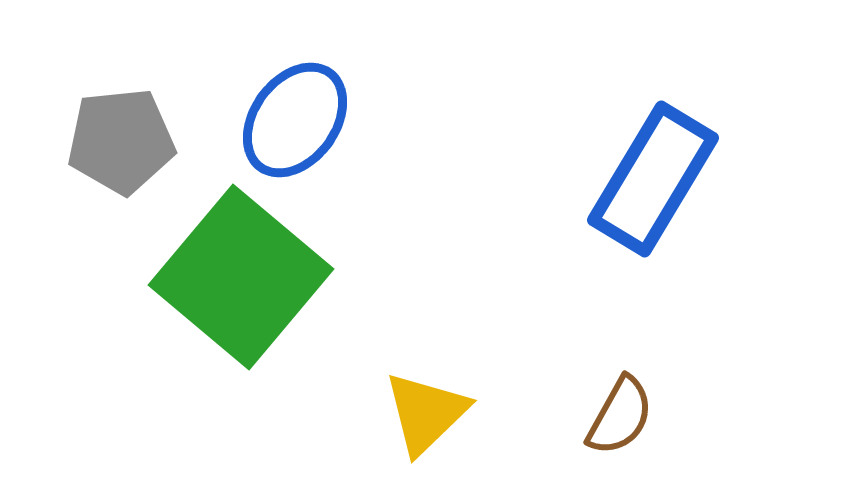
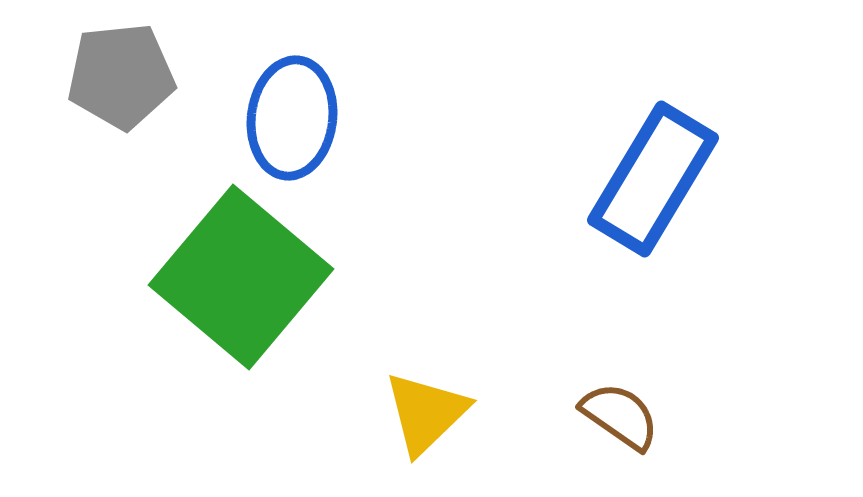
blue ellipse: moved 3 px left, 2 px up; rotated 29 degrees counterclockwise
gray pentagon: moved 65 px up
brown semicircle: rotated 84 degrees counterclockwise
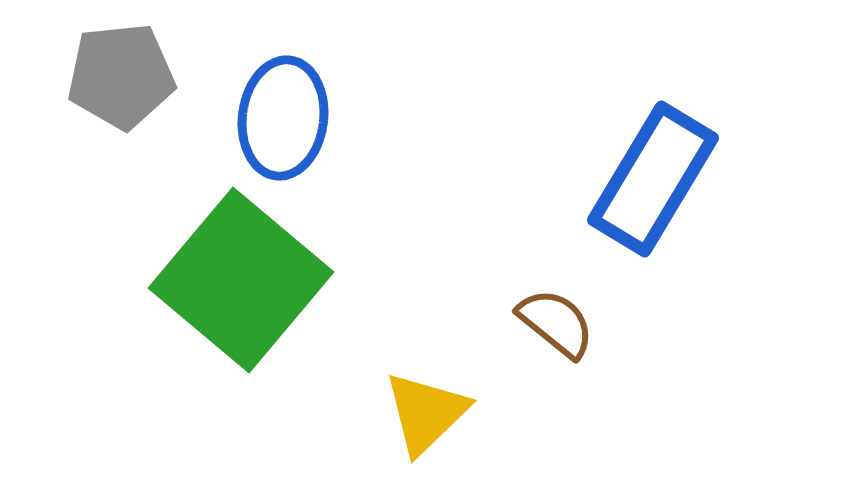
blue ellipse: moved 9 px left
green square: moved 3 px down
brown semicircle: moved 64 px left, 93 px up; rotated 4 degrees clockwise
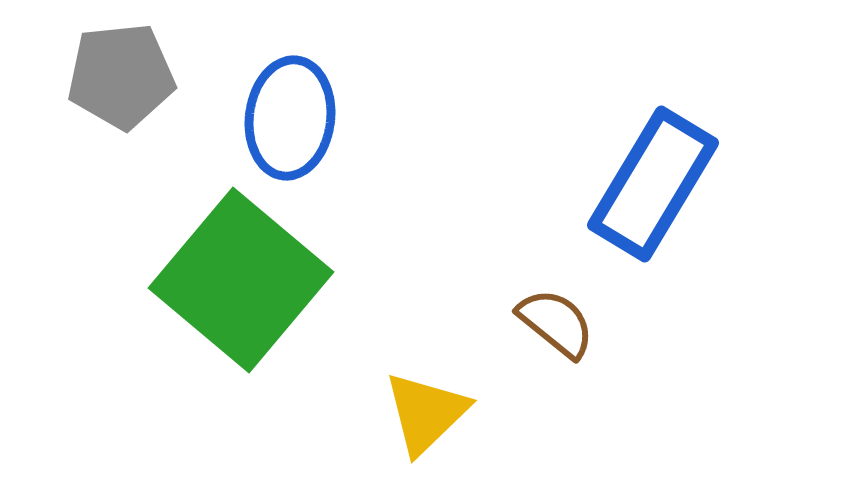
blue ellipse: moved 7 px right
blue rectangle: moved 5 px down
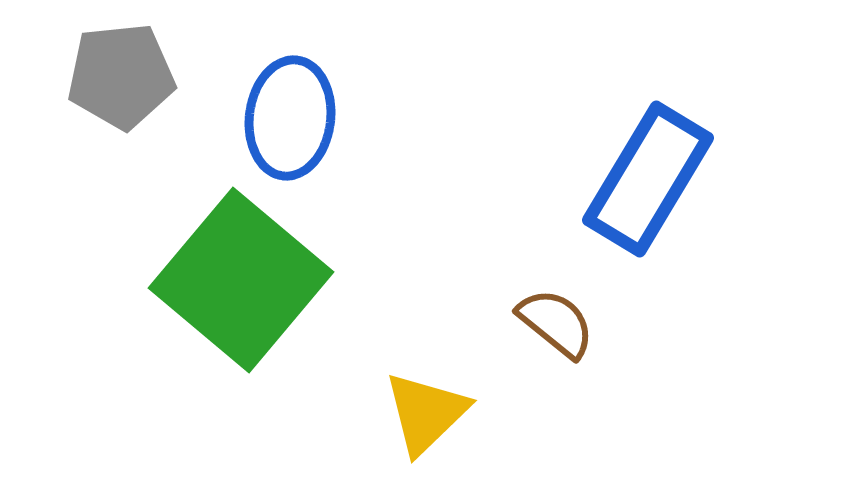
blue rectangle: moved 5 px left, 5 px up
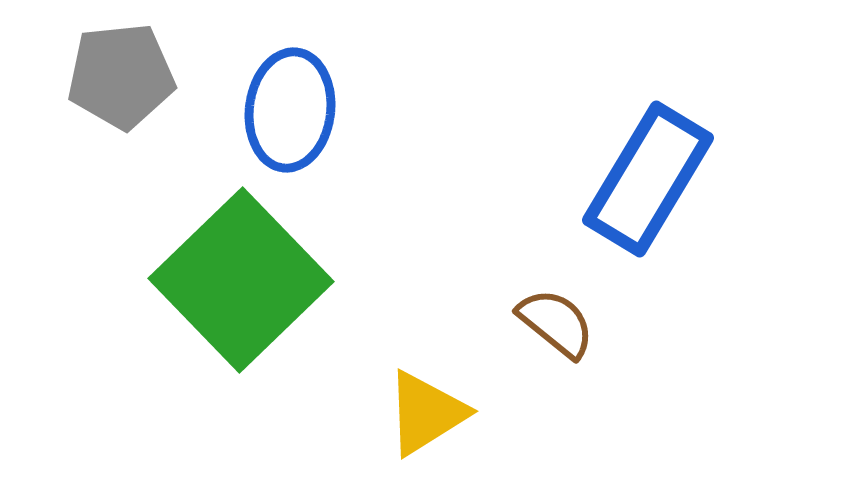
blue ellipse: moved 8 px up
green square: rotated 6 degrees clockwise
yellow triangle: rotated 12 degrees clockwise
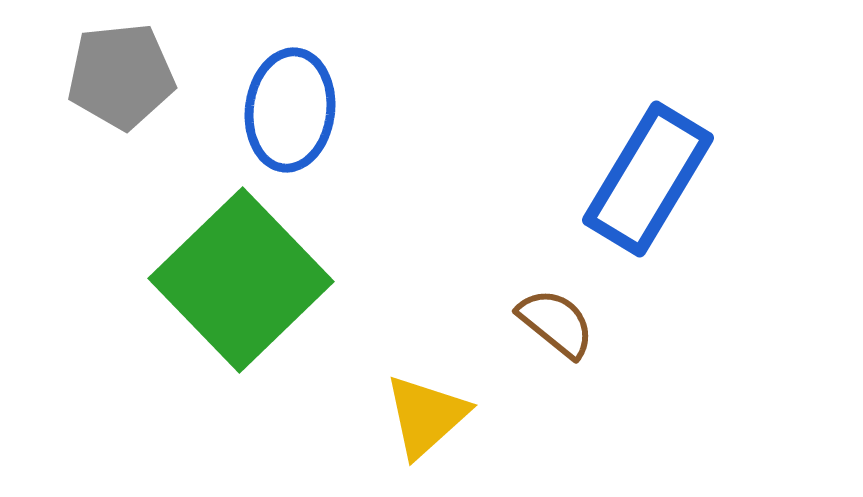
yellow triangle: moved 3 px down; rotated 10 degrees counterclockwise
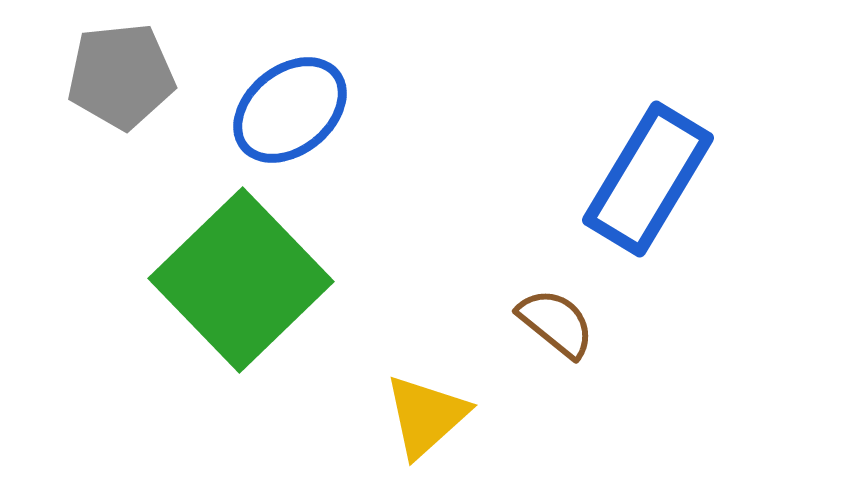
blue ellipse: rotated 44 degrees clockwise
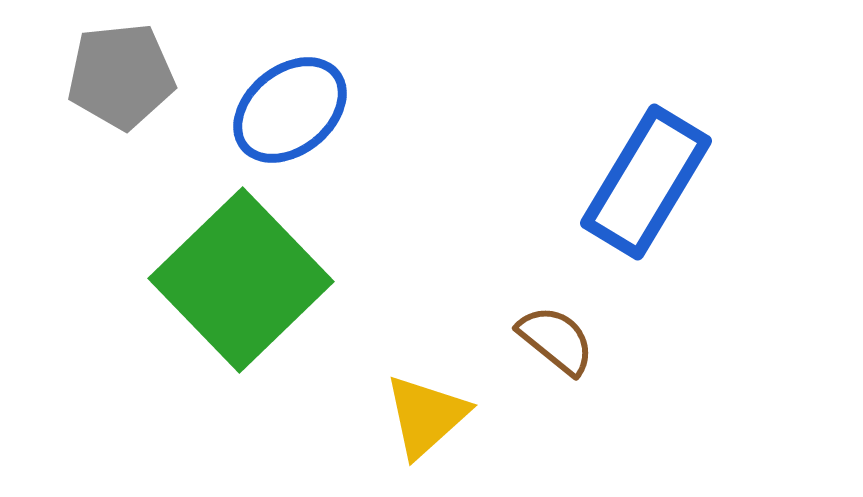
blue rectangle: moved 2 px left, 3 px down
brown semicircle: moved 17 px down
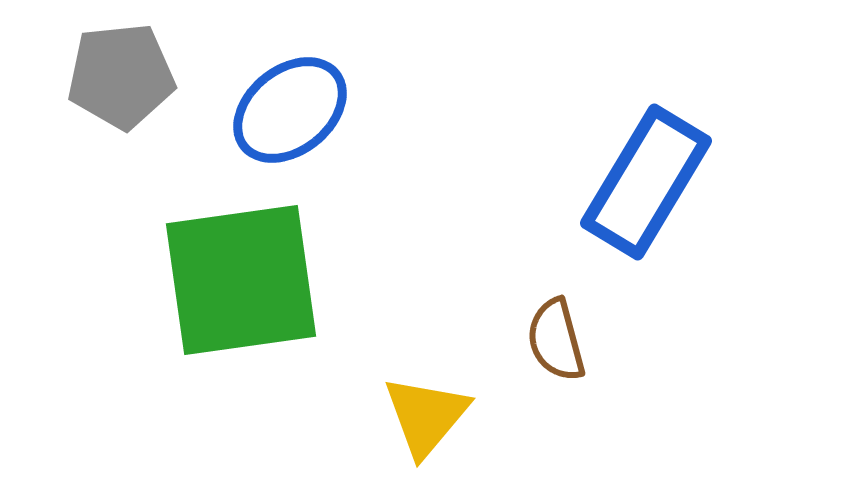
green square: rotated 36 degrees clockwise
brown semicircle: rotated 144 degrees counterclockwise
yellow triangle: rotated 8 degrees counterclockwise
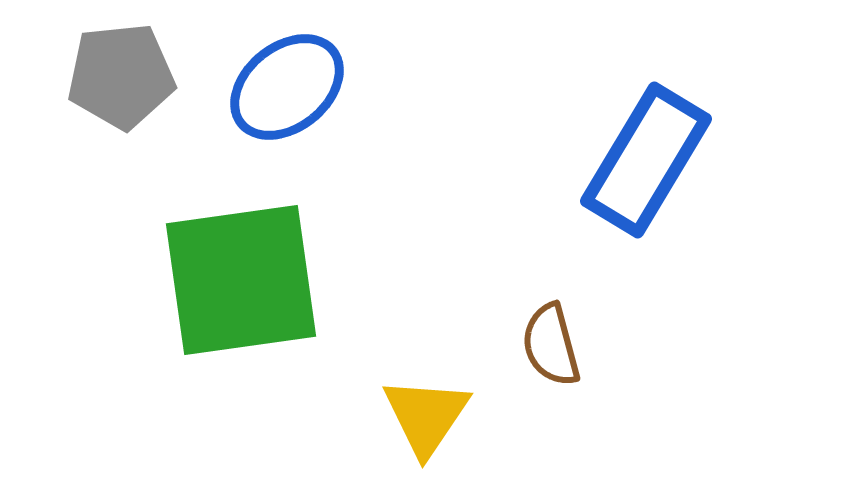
blue ellipse: moved 3 px left, 23 px up
blue rectangle: moved 22 px up
brown semicircle: moved 5 px left, 5 px down
yellow triangle: rotated 6 degrees counterclockwise
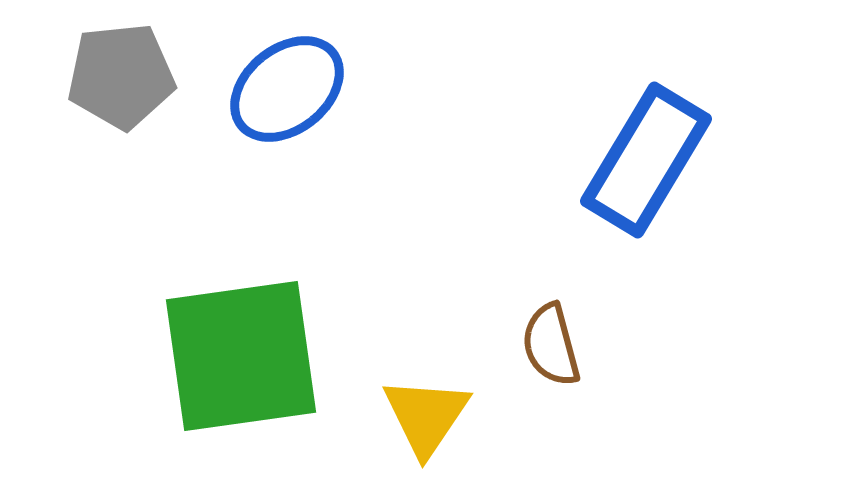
blue ellipse: moved 2 px down
green square: moved 76 px down
